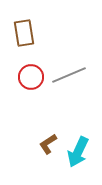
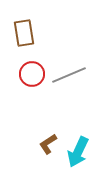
red circle: moved 1 px right, 3 px up
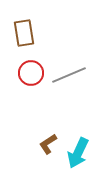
red circle: moved 1 px left, 1 px up
cyan arrow: moved 1 px down
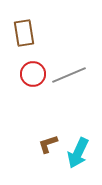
red circle: moved 2 px right, 1 px down
brown L-shape: rotated 15 degrees clockwise
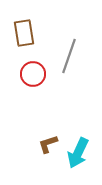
gray line: moved 19 px up; rotated 48 degrees counterclockwise
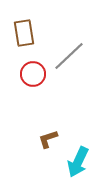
gray line: rotated 28 degrees clockwise
brown L-shape: moved 5 px up
cyan arrow: moved 9 px down
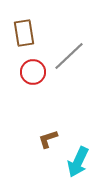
red circle: moved 2 px up
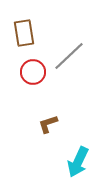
brown L-shape: moved 15 px up
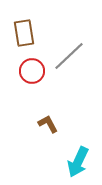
red circle: moved 1 px left, 1 px up
brown L-shape: rotated 80 degrees clockwise
